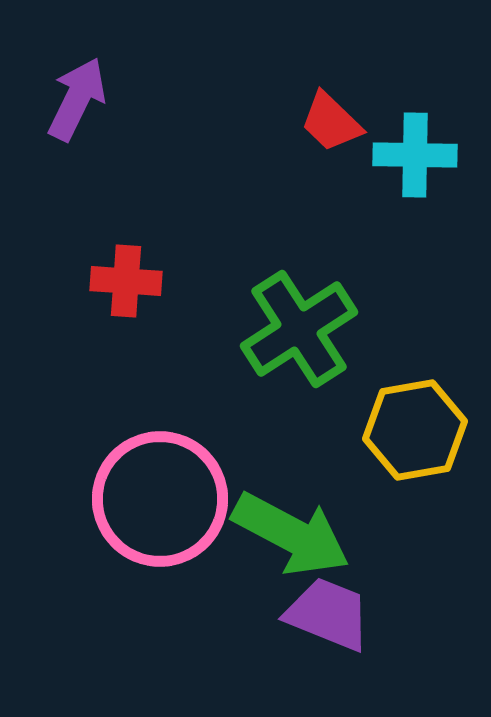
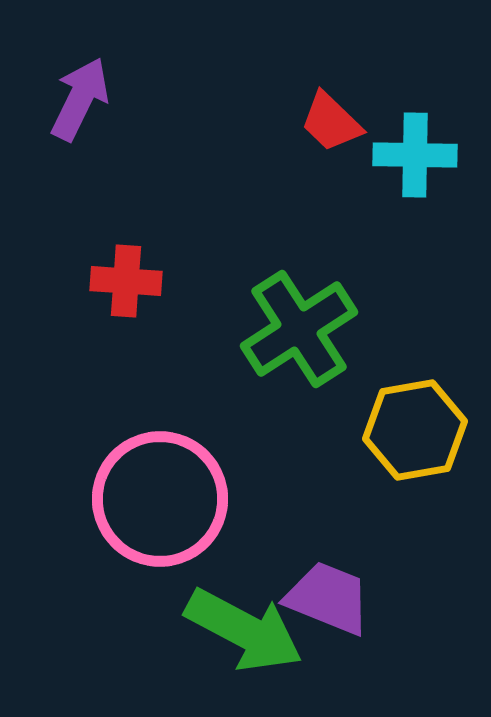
purple arrow: moved 3 px right
green arrow: moved 47 px left, 96 px down
purple trapezoid: moved 16 px up
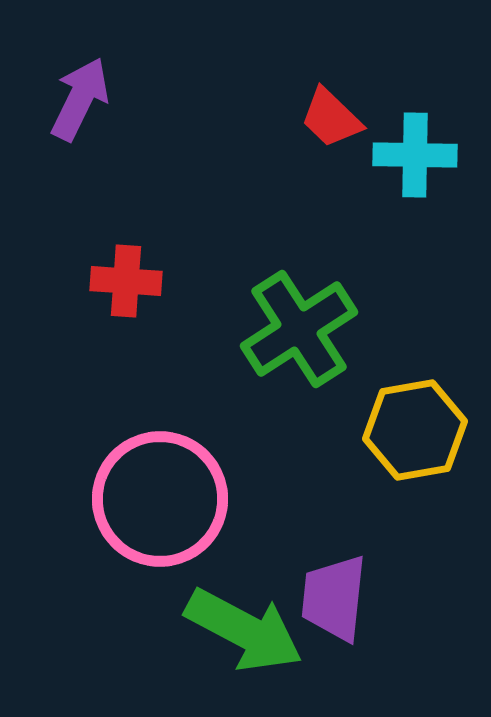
red trapezoid: moved 4 px up
purple trapezoid: moved 6 px right; rotated 106 degrees counterclockwise
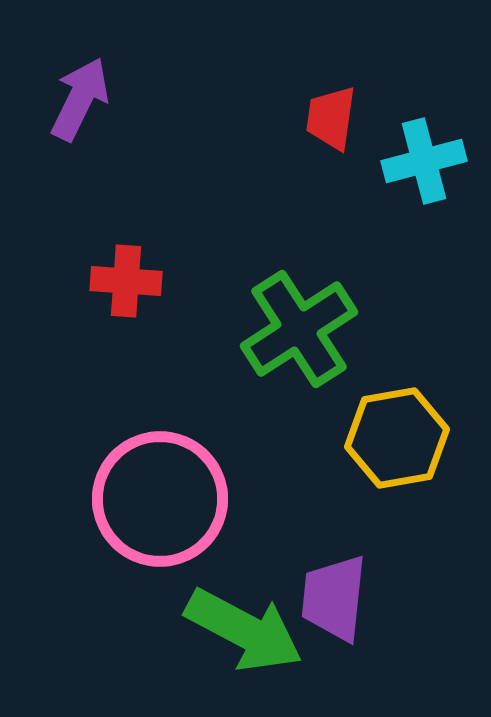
red trapezoid: rotated 54 degrees clockwise
cyan cross: moved 9 px right, 6 px down; rotated 16 degrees counterclockwise
yellow hexagon: moved 18 px left, 8 px down
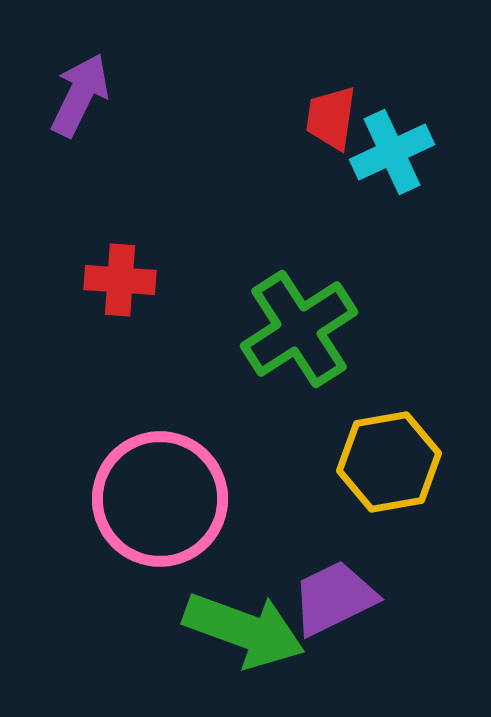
purple arrow: moved 4 px up
cyan cross: moved 32 px left, 9 px up; rotated 10 degrees counterclockwise
red cross: moved 6 px left, 1 px up
yellow hexagon: moved 8 px left, 24 px down
purple trapezoid: rotated 58 degrees clockwise
green arrow: rotated 8 degrees counterclockwise
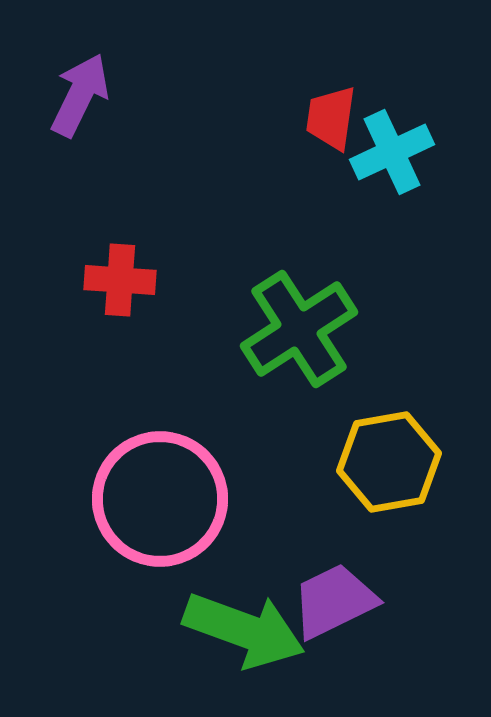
purple trapezoid: moved 3 px down
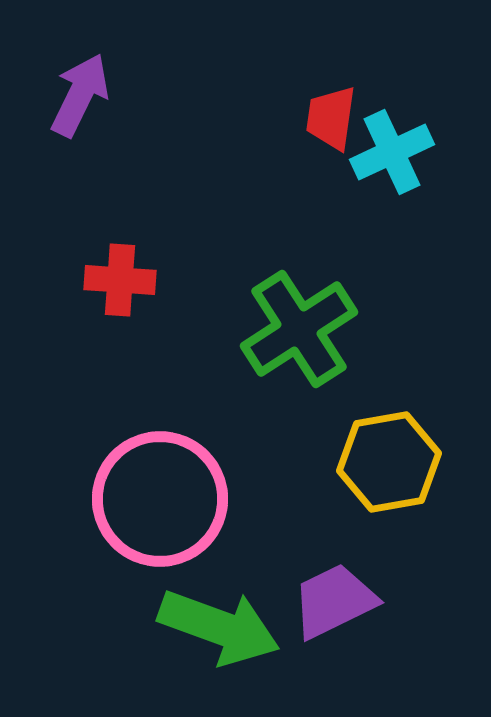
green arrow: moved 25 px left, 3 px up
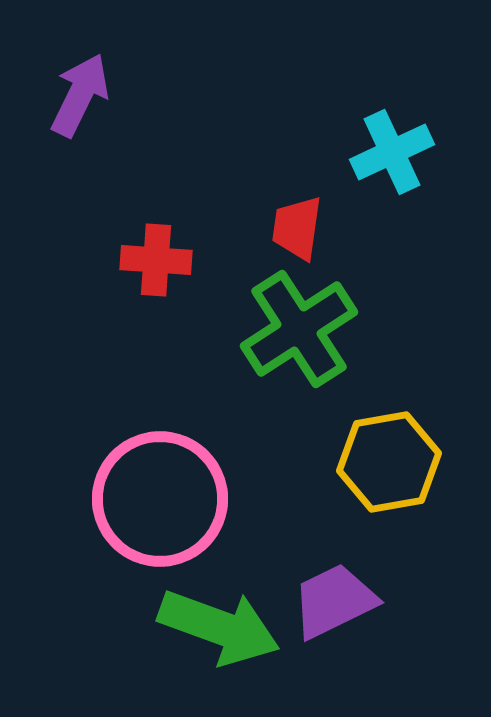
red trapezoid: moved 34 px left, 110 px down
red cross: moved 36 px right, 20 px up
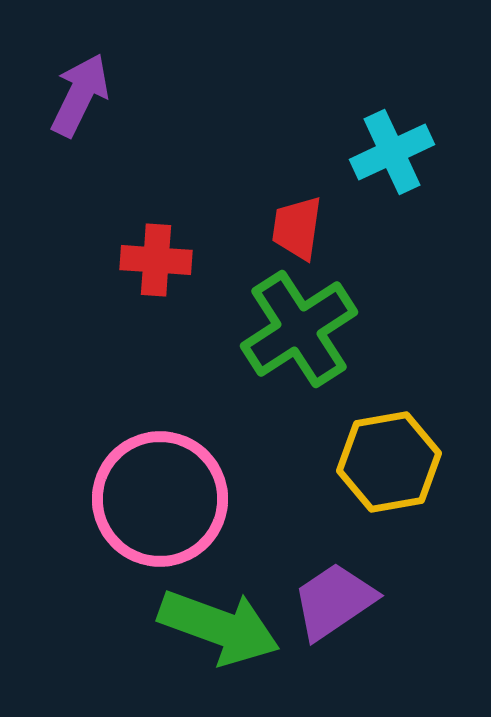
purple trapezoid: rotated 8 degrees counterclockwise
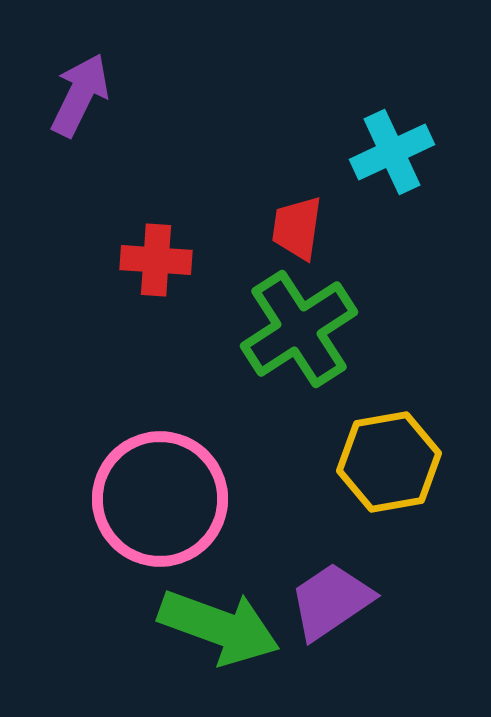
purple trapezoid: moved 3 px left
